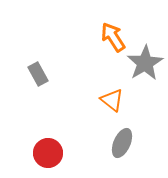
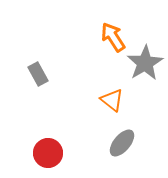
gray ellipse: rotated 16 degrees clockwise
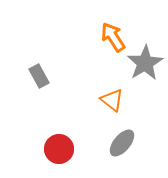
gray rectangle: moved 1 px right, 2 px down
red circle: moved 11 px right, 4 px up
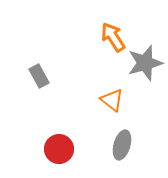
gray star: rotated 15 degrees clockwise
gray ellipse: moved 2 px down; rotated 24 degrees counterclockwise
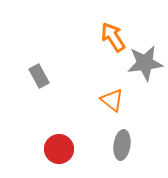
gray star: rotated 9 degrees clockwise
gray ellipse: rotated 8 degrees counterclockwise
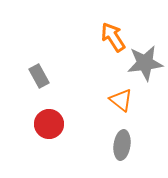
orange triangle: moved 9 px right
red circle: moved 10 px left, 25 px up
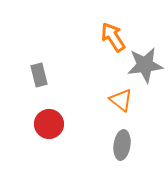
gray star: moved 2 px down
gray rectangle: moved 1 px up; rotated 15 degrees clockwise
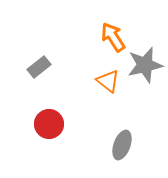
gray star: rotated 6 degrees counterclockwise
gray rectangle: moved 8 px up; rotated 65 degrees clockwise
orange triangle: moved 13 px left, 19 px up
gray ellipse: rotated 12 degrees clockwise
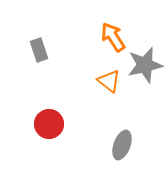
gray rectangle: moved 17 px up; rotated 70 degrees counterclockwise
orange triangle: moved 1 px right
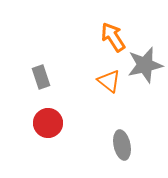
gray rectangle: moved 2 px right, 27 px down
red circle: moved 1 px left, 1 px up
gray ellipse: rotated 32 degrees counterclockwise
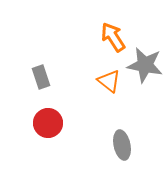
gray star: rotated 24 degrees clockwise
